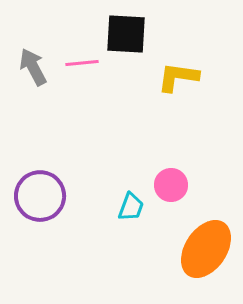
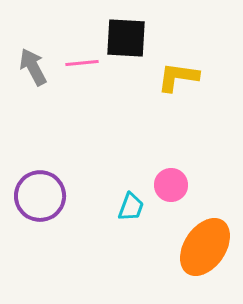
black square: moved 4 px down
orange ellipse: moved 1 px left, 2 px up
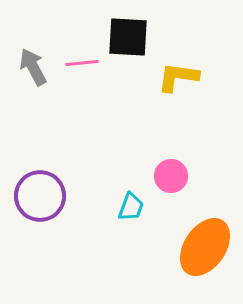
black square: moved 2 px right, 1 px up
pink circle: moved 9 px up
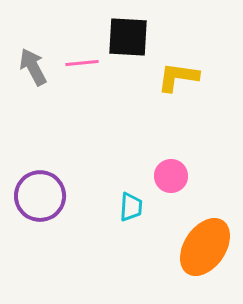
cyan trapezoid: rotated 16 degrees counterclockwise
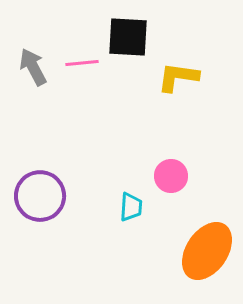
orange ellipse: moved 2 px right, 4 px down
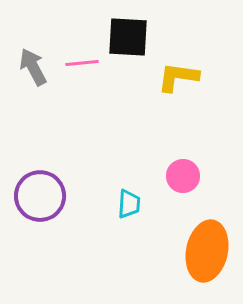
pink circle: moved 12 px right
cyan trapezoid: moved 2 px left, 3 px up
orange ellipse: rotated 22 degrees counterclockwise
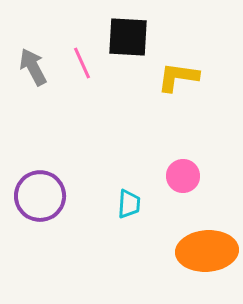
pink line: rotated 72 degrees clockwise
orange ellipse: rotated 74 degrees clockwise
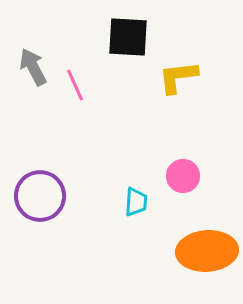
pink line: moved 7 px left, 22 px down
yellow L-shape: rotated 15 degrees counterclockwise
cyan trapezoid: moved 7 px right, 2 px up
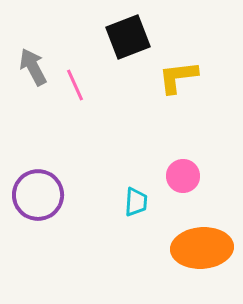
black square: rotated 24 degrees counterclockwise
purple circle: moved 2 px left, 1 px up
orange ellipse: moved 5 px left, 3 px up
